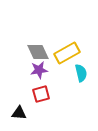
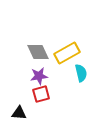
purple star: moved 6 px down
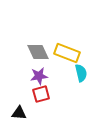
yellow rectangle: rotated 50 degrees clockwise
